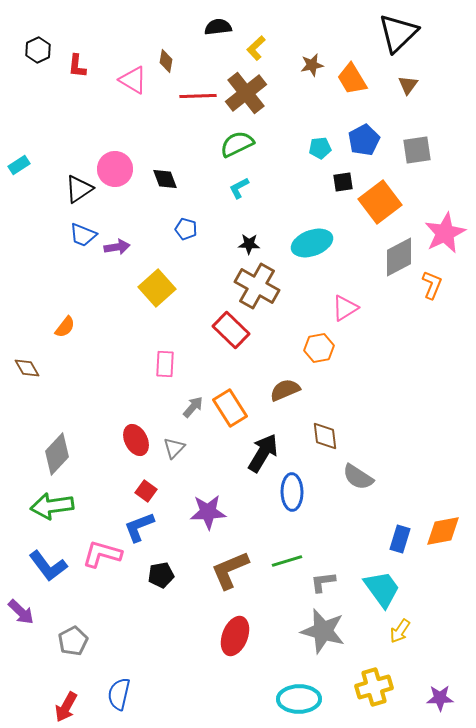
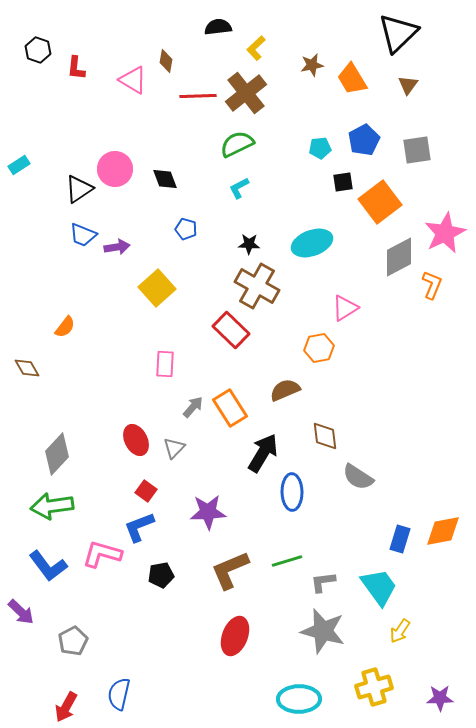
black hexagon at (38, 50): rotated 15 degrees counterclockwise
red L-shape at (77, 66): moved 1 px left, 2 px down
cyan trapezoid at (382, 589): moved 3 px left, 2 px up
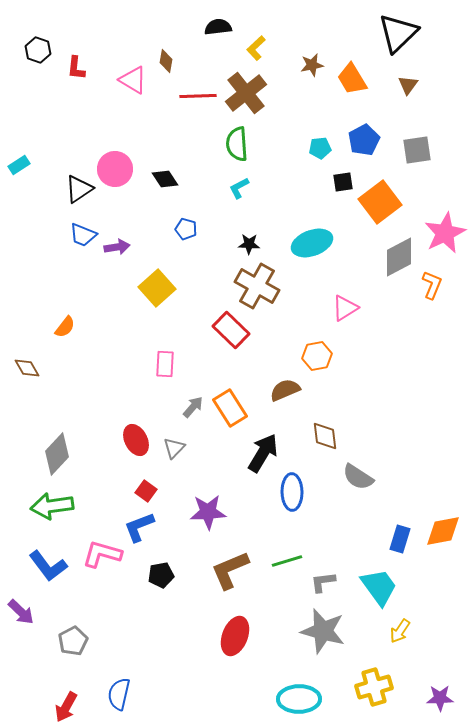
green semicircle at (237, 144): rotated 68 degrees counterclockwise
black diamond at (165, 179): rotated 12 degrees counterclockwise
orange hexagon at (319, 348): moved 2 px left, 8 px down
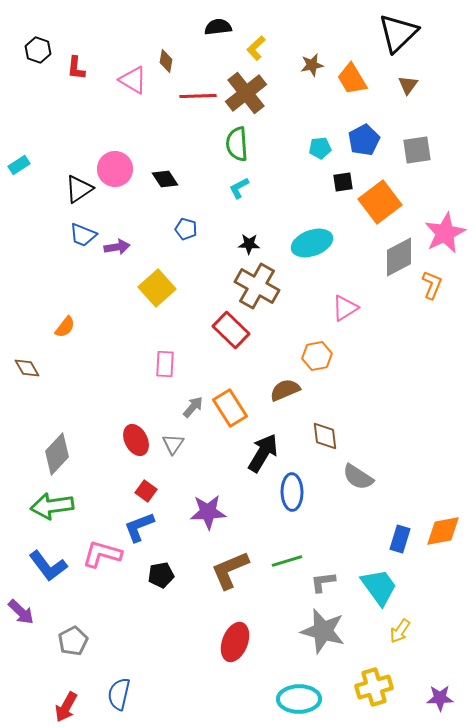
gray triangle at (174, 448): moved 1 px left, 4 px up; rotated 10 degrees counterclockwise
red ellipse at (235, 636): moved 6 px down
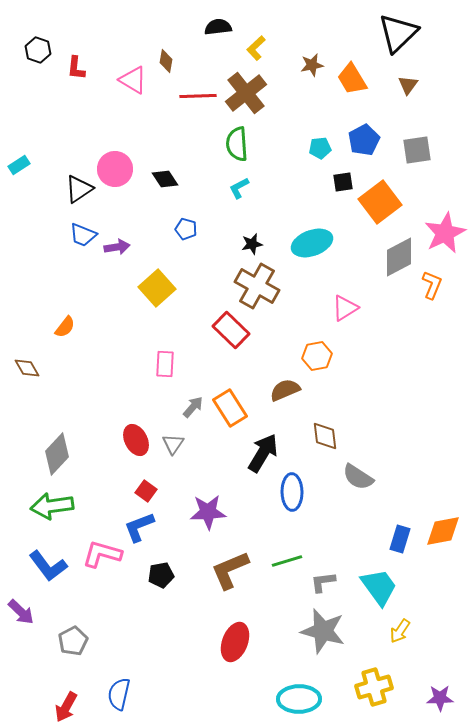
black star at (249, 244): moved 3 px right; rotated 15 degrees counterclockwise
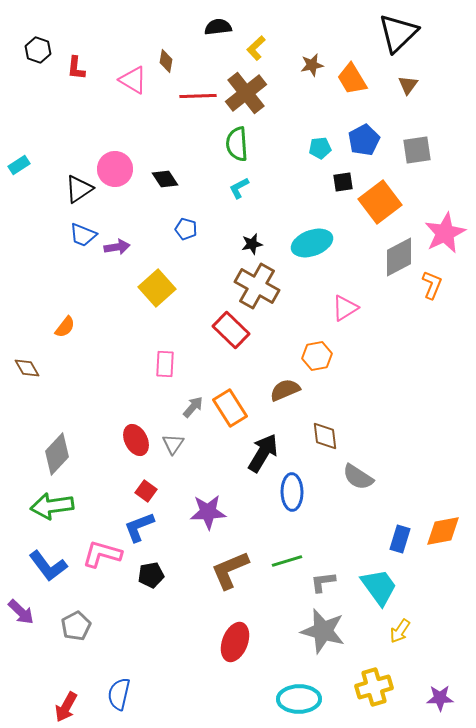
black pentagon at (161, 575): moved 10 px left
gray pentagon at (73, 641): moved 3 px right, 15 px up
